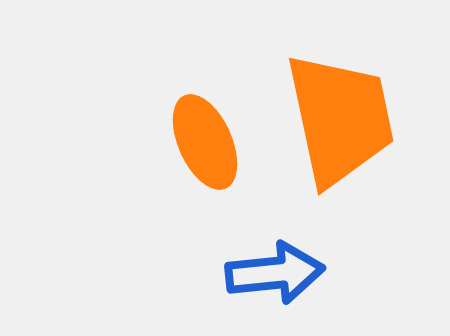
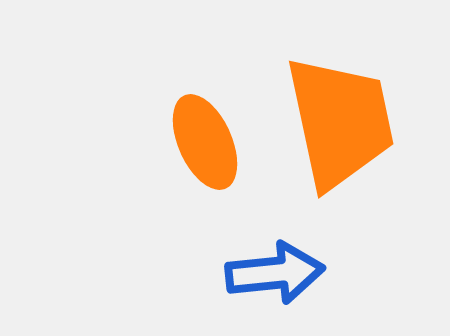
orange trapezoid: moved 3 px down
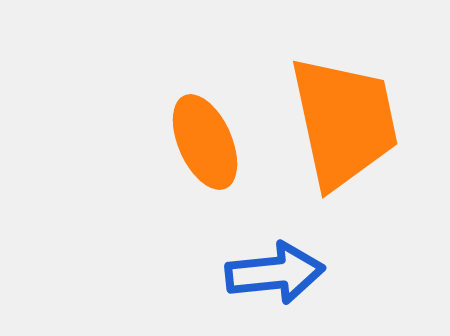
orange trapezoid: moved 4 px right
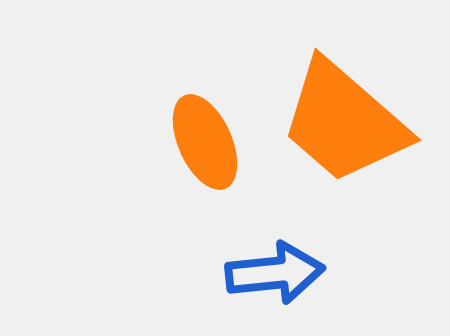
orange trapezoid: rotated 143 degrees clockwise
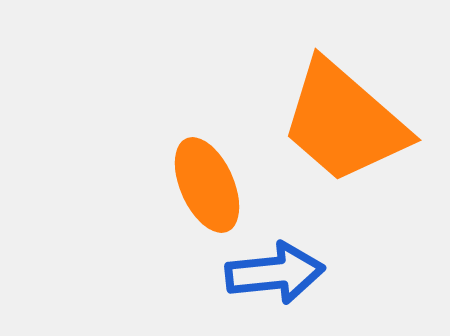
orange ellipse: moved 2 px right, 43 px down
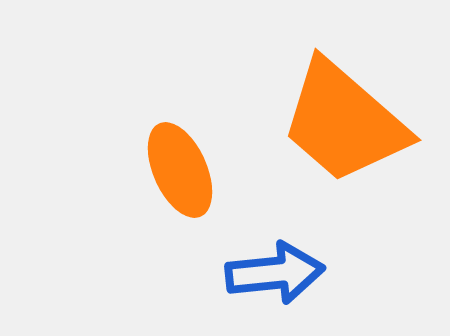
orange ellipse: moved 27 px left, 15 px up
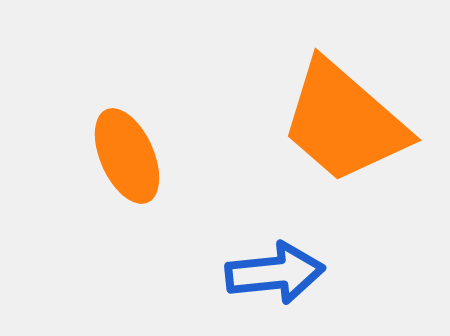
orange ellipse: moved 53 px left, 14 px up
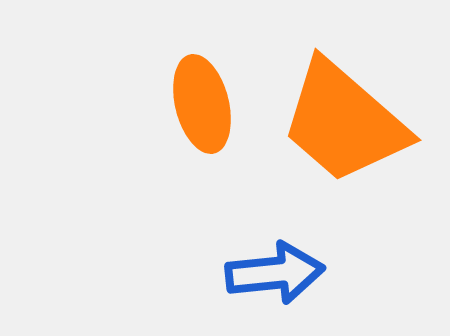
orange ellipse: moved 75 px right, 52 px up; rotated 10 degrees clockwise
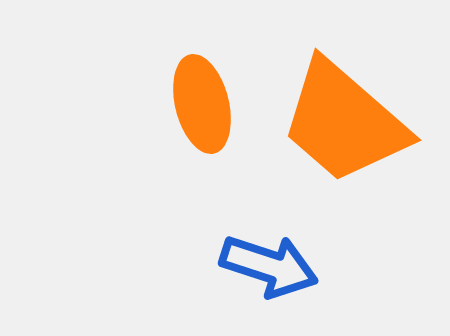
blue arrow: moved 6 px left, 7 px up; rotated 24 degrees clockwise
